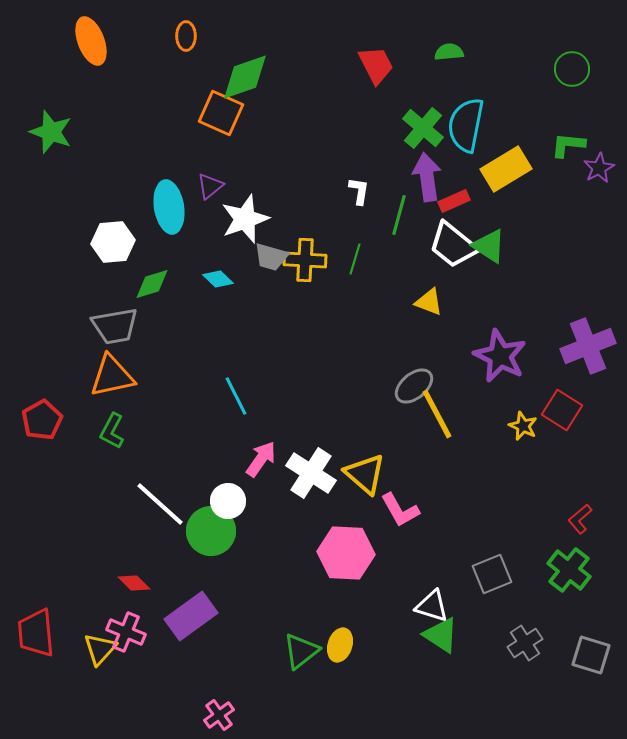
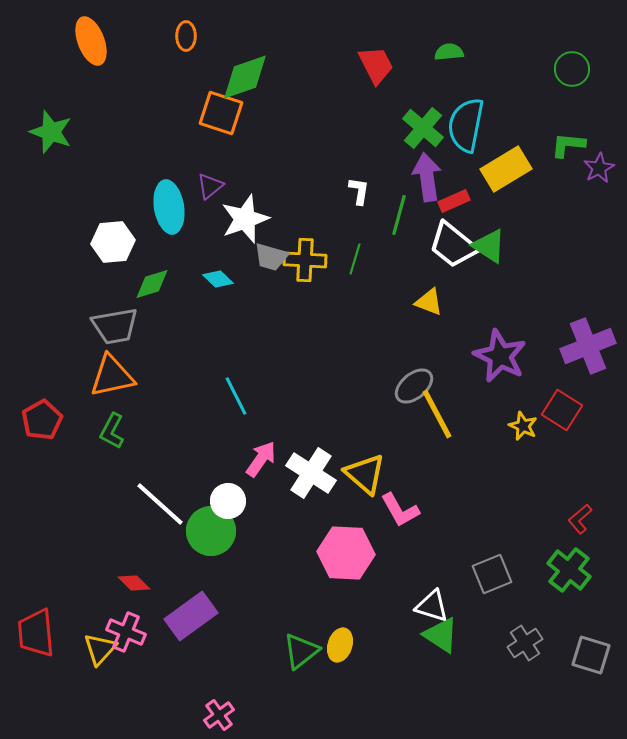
orange square at (221, 113): rotated 6 degrees counterclockwise
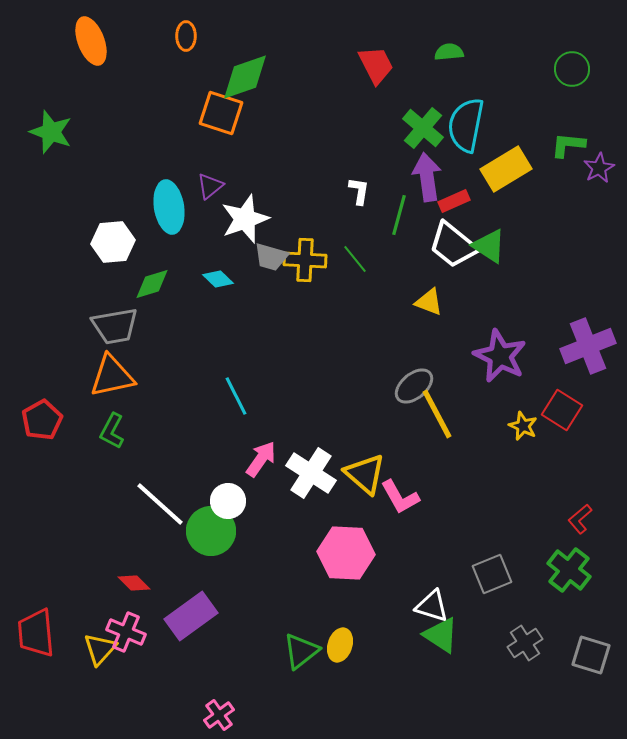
green line at (355, 259): rotated 56 degrees counterclockwise
pink L-shape at (400, 510): moved 13 px up
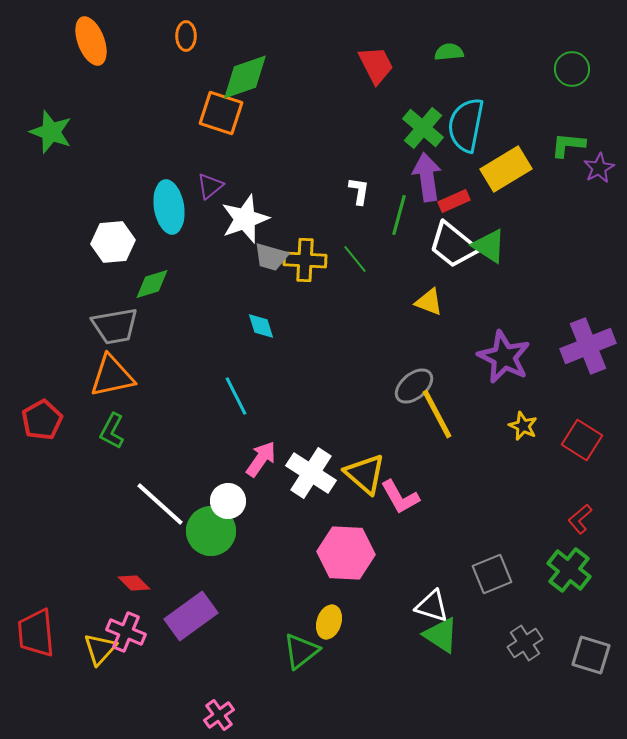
cyan diamond at (218, 279): moved 43 px right, 47 px down; rotated 28 degrees clockwise
purple star at (500, 356): moved 4 px right, 1 px down
red square at (562, 410): moved 20 px right, 30 px down
yellow ellipse at (340, 645): moved 11 px left, 23 px up
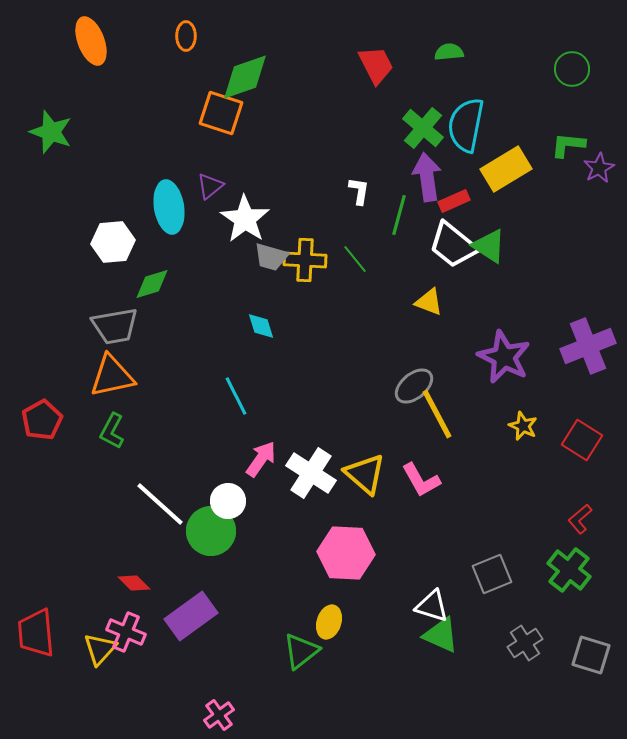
white star at (245, 219): rotated 18 degrees counterclockwise
pink L-shape at (400, 497): moved 21 px right, 17 px up
green triangle at (441, 635): rotated 9 degrees counterclockwise
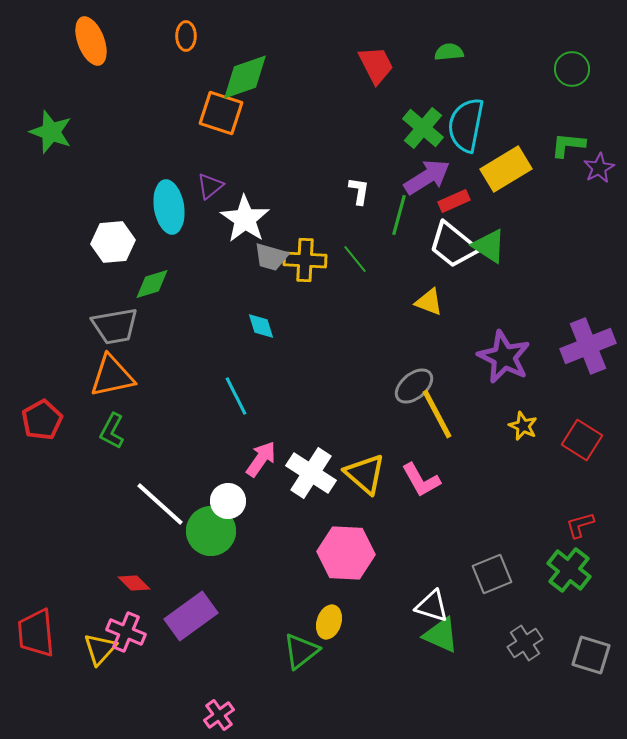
purple arrow at (427, 177): rotated 66 degrees clockwise
red L-shape at (580, 519): moved 6 px down; rotated 24 degrees clockwise
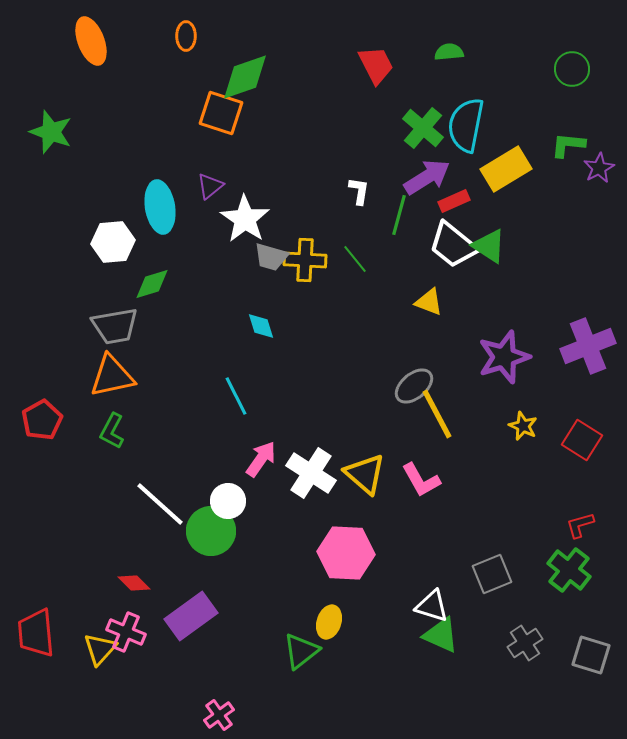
cyan ellipse at (169, 207): moved 9 px left
purple star at (504, 357): rotated 28 degrees clockwise
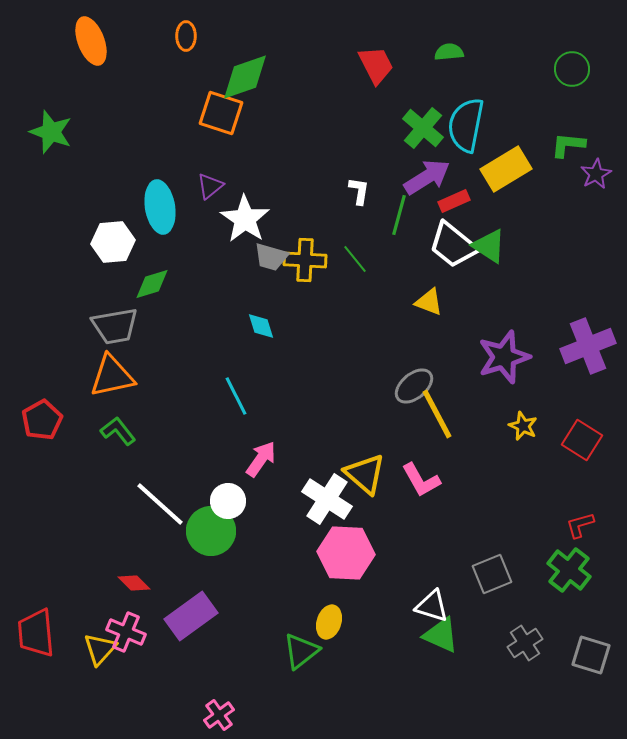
purple star at (599, 168): moved 3 px left, 6 px down
green L-shape at (112, 431): moved 6 px right; rotated 114 degrees clockwise
white cross at (311, 473): moved 16 px right, 26 px down
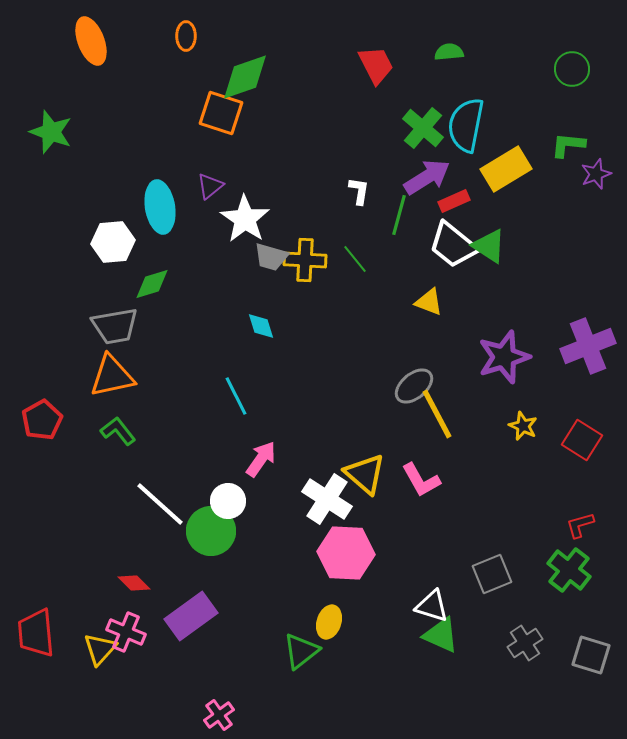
purple star at (596, 174): rotated 8 degrees clockwise
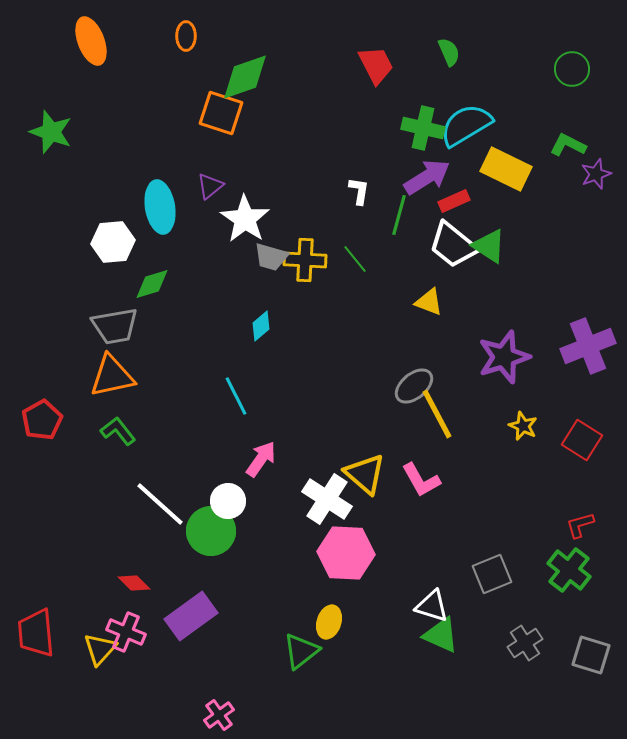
green semicircle at (449, 52): rotated 72 degrees clockwise
cyan semicircle at (466, 125): rotated 48 degrees clockwise
green cross at (423, 128): rotated 27 degrees counterclockwise
green L-shape at (568, 145): rotated 21 degrees clockwise
yellow rectangle at (506, 169): rotated 57 degrees clockwise
cyan diamond at (261, 326): rotated 68 degrees clockwise
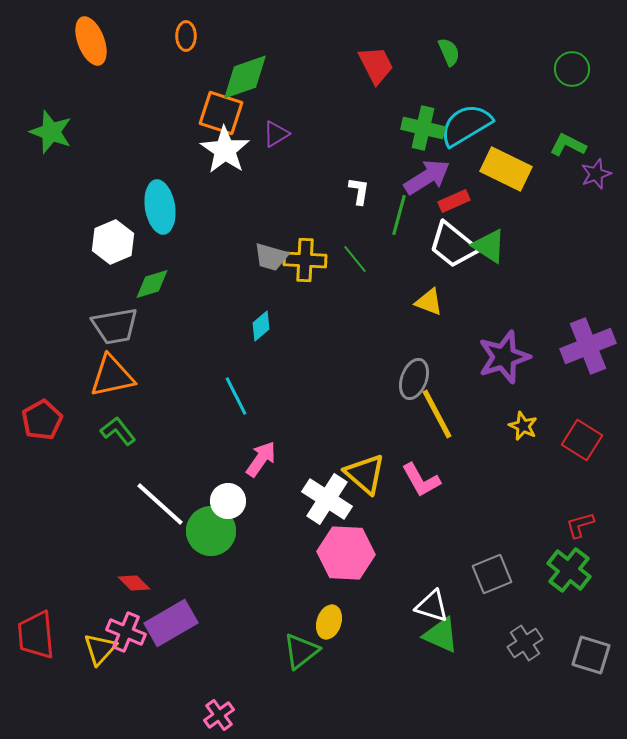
purple triangle at (210, 186): moved 66 px right, 52 px up; rotated 8 degrees clockwise
white star at (245, 219): moved 20 px left, 69 px up
white hexagon at (113, 242): rotated 18 degrees counterclockwise
gray ellipse at (414, 386): moved 7 px up; rotated 30 degrees counterclockwise
purple rectangle at (191, 616): moved 20 px left, 7 px down; rotated 6 degrees clockwise
red trapezoid at (36, 633): moved 2 px down
